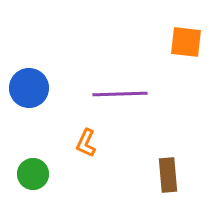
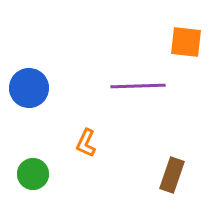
purple line: moved 18 px right, 8 px up
brown rectangle: moved 4 px right; rotated 24 degrees clockwise
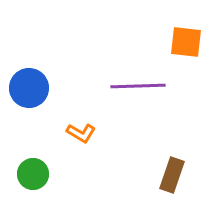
orange L-shape: moved 5 px left, 10 px up; rotated 84 degrees counterclockwise
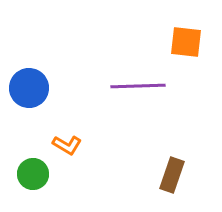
orange L-shape: moved 14 px left, 12 px down
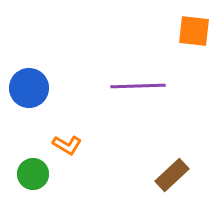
orange square: moved 8 px right, 11 px up
brown rectangle: rotated 28 degrees clockwise
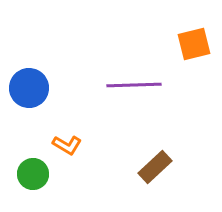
orange square: moved 13 px down; rotated 20 degrees counterclockwise
purple line: moved 4 px left, 1 px up
brown rectangle: moved 17 px left, 8 px up
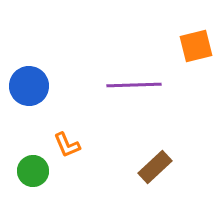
orange square: moved 2 px right, 2 px down
blue circle: moved 2 px up
orange L-shape: rotated 36 degrees clockwise
green circle: moved 3 px up
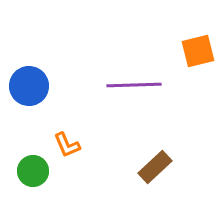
orange square: moved 2 px right, 5 px down
